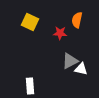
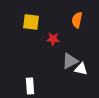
yellow square: moved 1 px right; rotated 18 degrees counterclockwise
red star: moved 7 px left, 6 px down
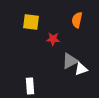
white triangle: rotated 32 degrees counterclockwise
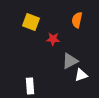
yellow square: rotated 12 degrees clockwise
white triangle: moved 6 px down
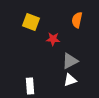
white triangle: moved 11 px left, 5 px down
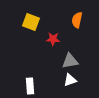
gray triangle: rotated 18 degrees clockwise
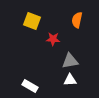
yellow square: moved 1 px right, 1 px up
white triangle: rotated 16 degrees clockwise
white rectangle: rotated 56 degrees counterclockwise
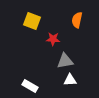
gray triangle: moved 5 px left
